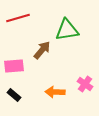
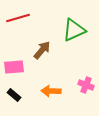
green triangle: moved 7 px right; rotated 15 degrees counterclockwise
pink rectangle: moved 1 px down
pink cross: moved 1 px right, 1 px down; rotated 14 degrees counterclockwise
orange arrow: moved 4 px left, 1 px up
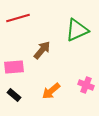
green triangle: moved 3 px right
orange arrow: rotated 42 degrees counterclockwise
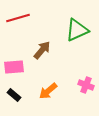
orange arrow: moved 3 px left
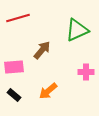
pink cross: moved 13 px up; rotated 21 degrees counterclockwise
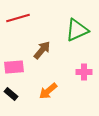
pink cross: moved 2 px left
black rectangle: moved 3 px left, 1 px up
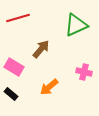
green triangle: moved 1 px left, 5 px up
brown arrow: moved 1 px left, 1 px up
pink rectangle: rotated 36 degrees clockwise
pink cross: rotated 14 degrees clockwise
orange arrow: moved 1 px right, 4 px up
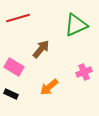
pink cross: rotated 35 degrees counterclockwise
black rectangle: rotated 16 degrees counterclockwise
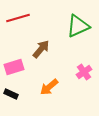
green triangle: moved 2 px right, 1 px down
pink rectangle: rotated 48 degrees counterclockwise
pink cross: rotated 14 degrees counterclockwise
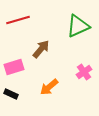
red line: moved 2 px down
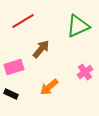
red line: moved 5 px right, 1 px down; rotated 15 degrees counterclockwise
pink cross: moved 1 px right
